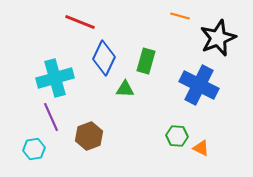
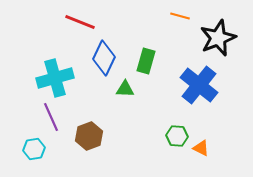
blue cross: rotated 12 degrees clockwise
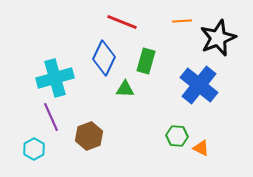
orange line: moved 2 px right, 5 px down; rotated 18 degrees counterclockwise
red line: moved 42 px right
cyan hexagon: rotated 20 degrees counterclockwise
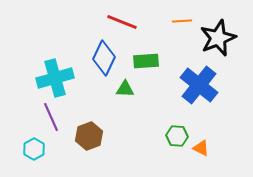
green rectangle: rotated 70 degrees clockwise
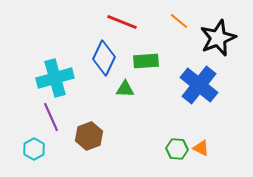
orange line: moved 3 px left; rotated 42 degrees clockwise
green hexagon: moved 13 px down
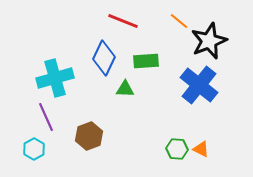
red line: moved 1 px right, 1 px up
black star: moved 9 px left, 3 px down
purple line: moved 5 px left
orange triangle: moved 1 px down
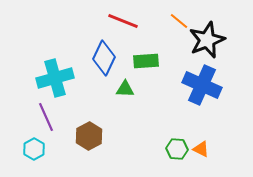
black star: moved 2 px left, 1 px up
blue cross: moved 3 px right; rotated 15 degrees counterclockwise
brown hexagon: rotated 8 degrees counterclockwise
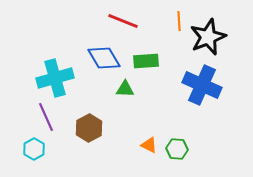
orange line: rotated 48 degrees clockwise
black star: moved 1 px right, 3 px up
blue diamond: rotated 56 degrees counterclockwise
brown hexagon: moved 8 px up
orange triangle: moved 52 px left, 4 px up
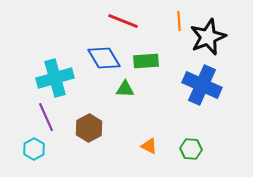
orange triangle: moved 1 px down
green hexagon: moved 14 px right
